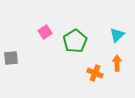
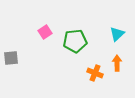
cyan triangle: moved 1 px up
green pentagon: rotated 25 degrees clockwise
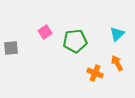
gray square: moved 10 px up
orange arrow: rotated 28 degrees counterclockwise
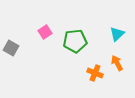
gray square: rotated 35 degrees clockwise
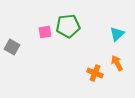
pink square: rotated 24 degrees clockwise
green pentagon: moved 7 px left, 15 px up
gray square: moved 1 px right, 1 px up
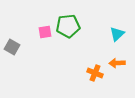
orange arrow: rotated 63 degrees counterclockwise
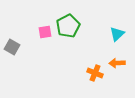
green pentagon: rotated 20 degrees counterclockwise
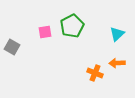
green pentagon: moved 4 px right
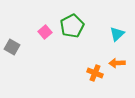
pink square: rotated 32 degrees counterclockwise
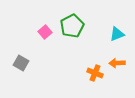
cyan triangle: rotated 21 degrees clockwise
gray square: moved 9 px right, 16 px down
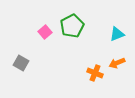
orange arrow: rotated 21 degrees counterclockwise
